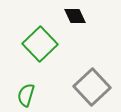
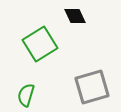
green square: rotated 12 degrees clockwise
gray square: rotated 27 degrees clockwise
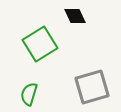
green semicircle: moved 3 px right, 1 px up
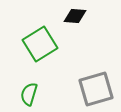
black diamond: rotated 60 degrees counterclockwise
gray square: moved 4 px right, 2 px down
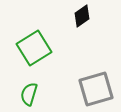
black diamond: moved 7 px right; rotated 40 degrees counterclockwise
green square: moved 6 px left, 4 px down
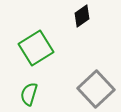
green square: moved 2 px right
gray square: rotated 27 degrees counterclockwise
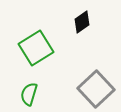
black diamond: moved 6 px down
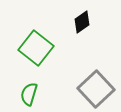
green square: rotated 20 degrees counterclockwise
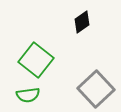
green square: moved 12 px down
green semicircle: moved 1 px left, 1 px down; rotated 115 degrees counterclockwise
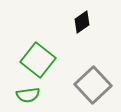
green square: moved 2 px right
gray square: moved 3 px left, 4 px up
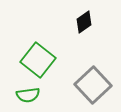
black diamond: moved 2 px right
